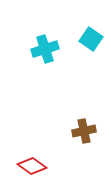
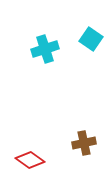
brown cross: moved 12 px down
red diamond: moved 2 px left, 6 px up
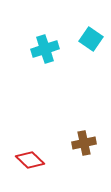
red diamond: rotated 8 degrees clockwise
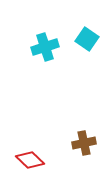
cyan square: moved 4 px left
cyan cross: moved 2 px up
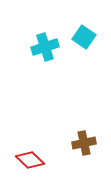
cyan square: moved 3 px left, 2 px up
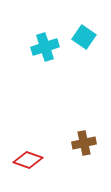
red diamond: moved 2 px left; rotated 24 degrees counterclockwise
